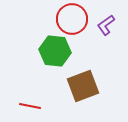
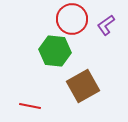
brown square: rotated 8 degrees counterclockwise
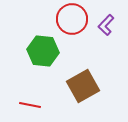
purple L-shape: rotated 10 degrees counterclockwise
green hexagon: moved 12 px left
red line: moved 1 px up
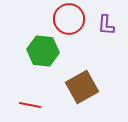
red circle: moved 3 px left
purple L-shape: rotated 40 degrees counterclockwise
brown square: moved 1 px left, 1 px down
